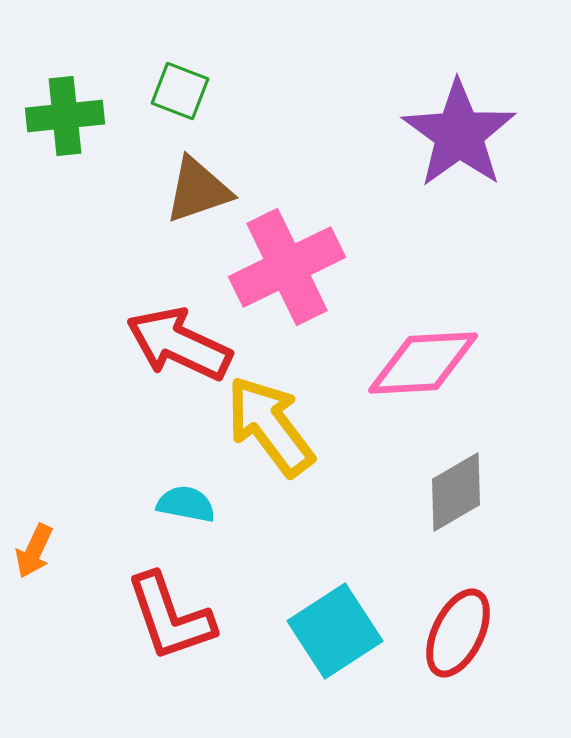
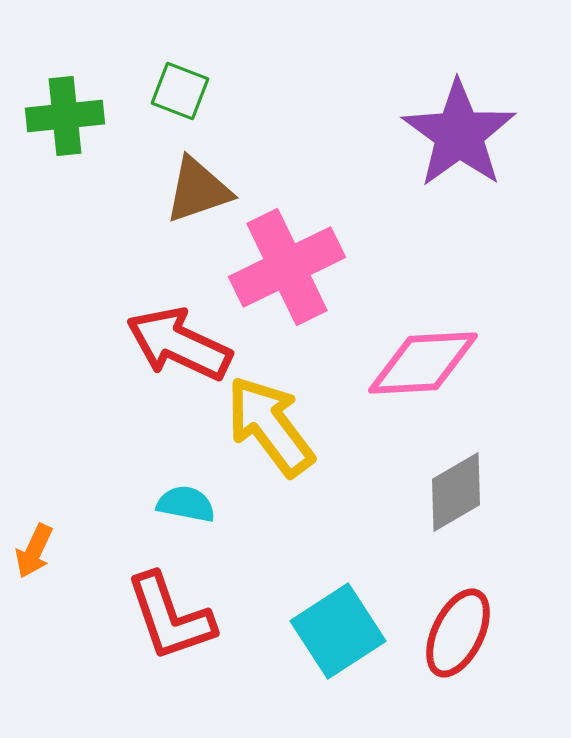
cyan square: moved 3 px right
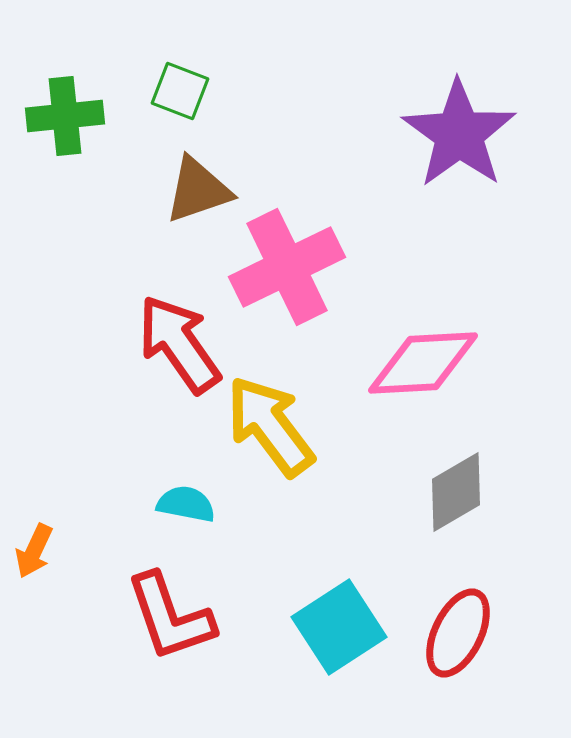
red arrow: rotated 30 degrees clockwise
cyan square: moved 1 px right, 4 px up
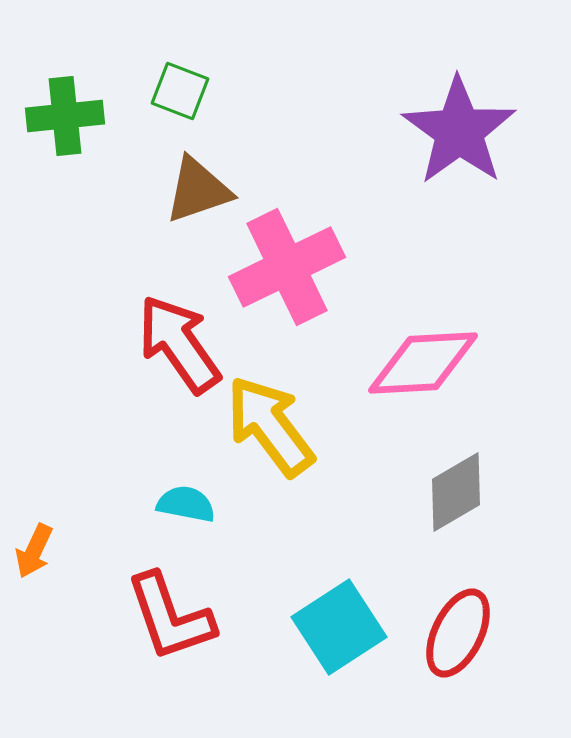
purple star: moved 3 px up
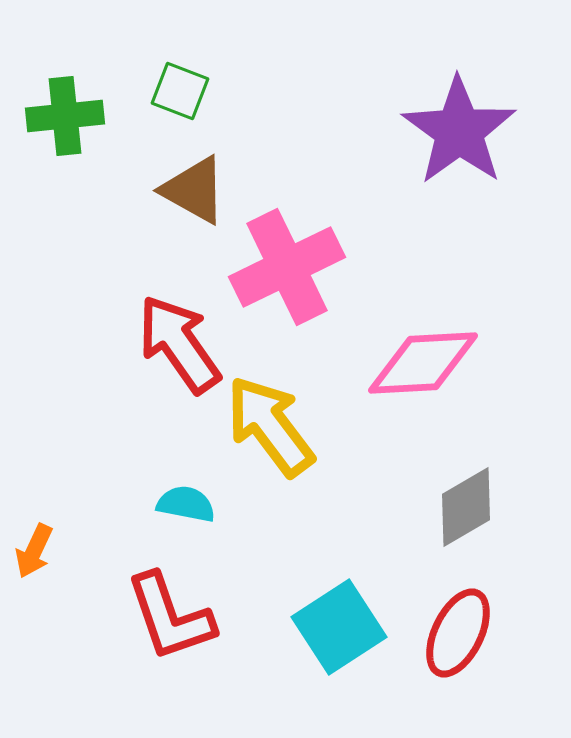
brown triangle: moved 4 px left; rotated 48 degrees clockwise
gray diamond: moved 10 px right, 15 px down
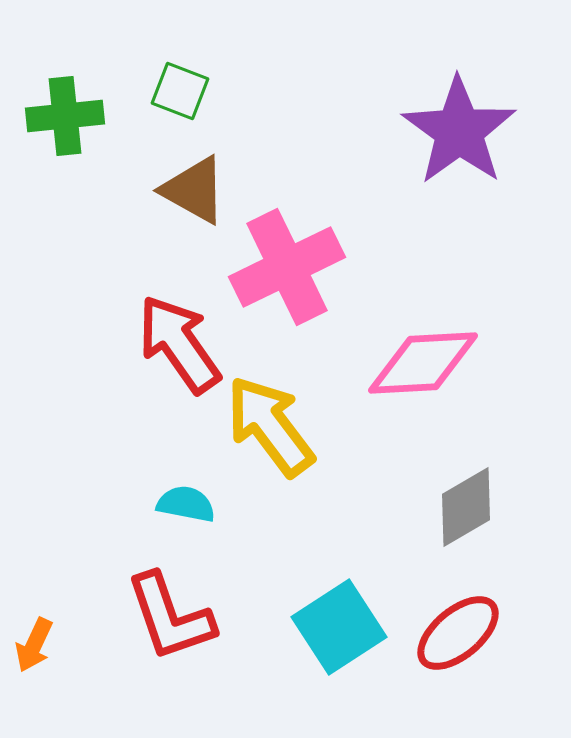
orange arrow: moved 94 px down
red ellipse: rotated 24 degrees clockwise
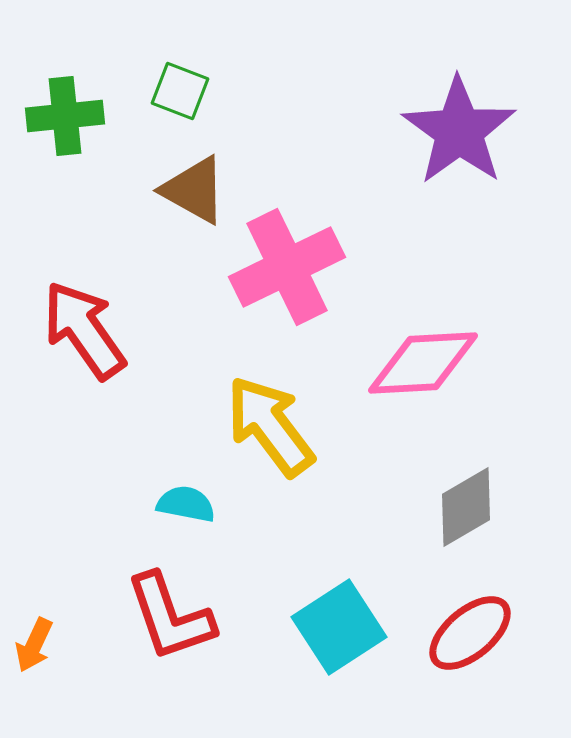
red arrow: moved 95 px left, 14 px up
red ellipse: moved 12 px right
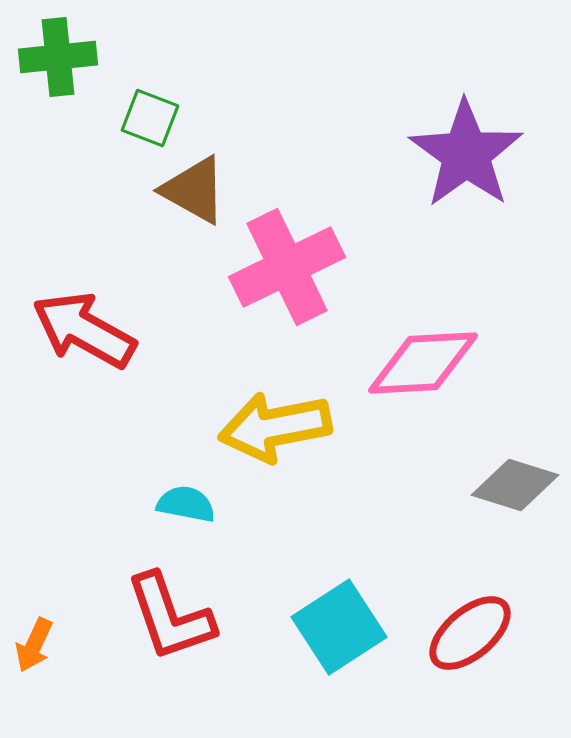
green square: moved 30 px left, 27 px down
green cross: moved 7 px left, 59 px up
purple star: moved 7 px right, 23 px down
red arrow: rotated 26 degrees counterclockwise
yellow arrow: moved 5 px right, 1 px down; rotated 64 degrees counterclockwise
gray diamond: moved 49 px right, 22 px up; rotated 48 degrees clockwise
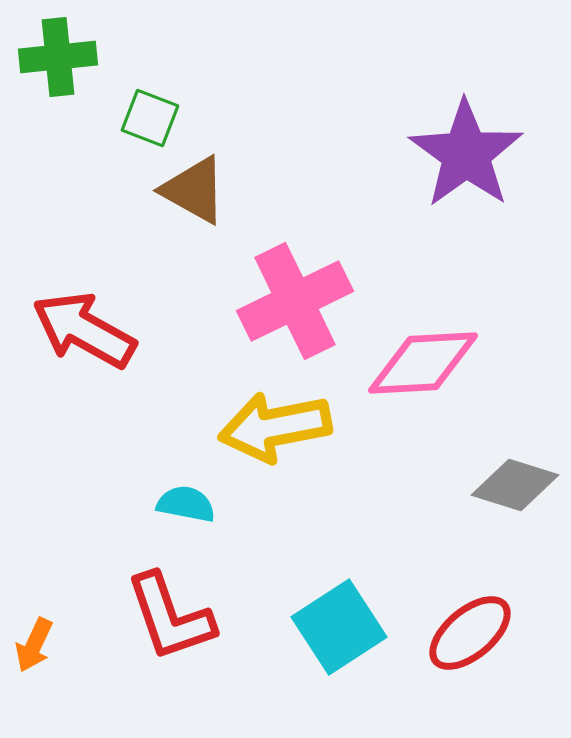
pink cross: moved 8 px right, 34 px down
